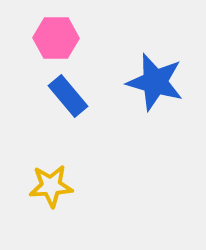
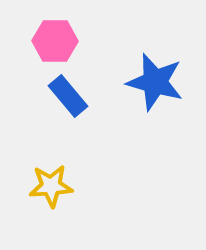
pink hexagon: moved 1 px left, 3 px down
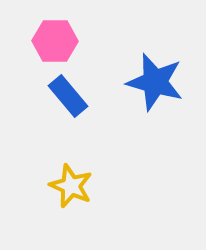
yellow star: moved 20 px right; rotated 27 degrees clockwise
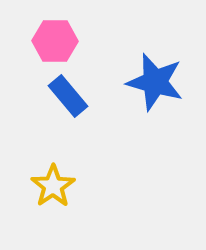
yellow star: moved 18 px left; rotated 15 degrees clockwise
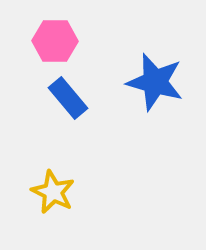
blue rectangle: moved 2 px down
yellow star: moved 6 px down; rotated 12 degrees counterclockwise
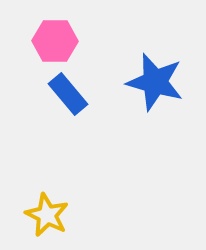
blue rectangle: moved 4 px up
yellow star: moved 6 px left, 23 px down
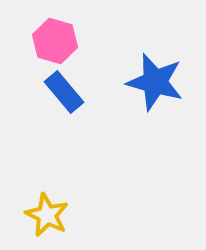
pink hexagon: rotated 15 degrees clockwise
blue rectangle: moved 4 px left, 2 px up
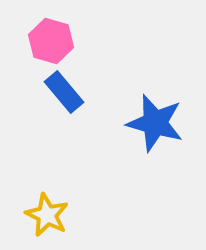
pink hexagon: moved 4 px left
blue star: moved 41 px down
